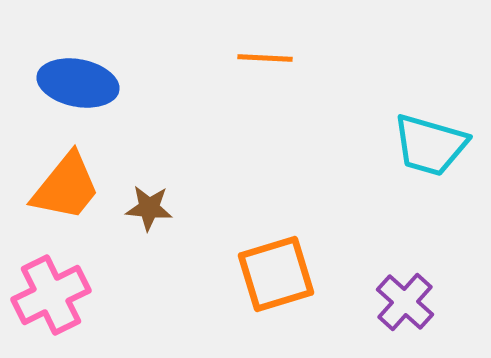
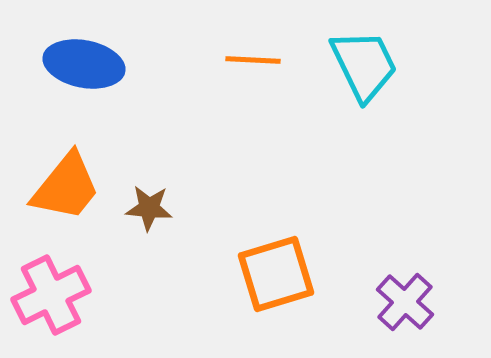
orange line: moved 12 px left, 2 px down
blue ellipse: moved 6 px right, 19 px up
cyan trapezoid: moved 66 px left, 80 px up; rotated 132 degrees counterclockwise
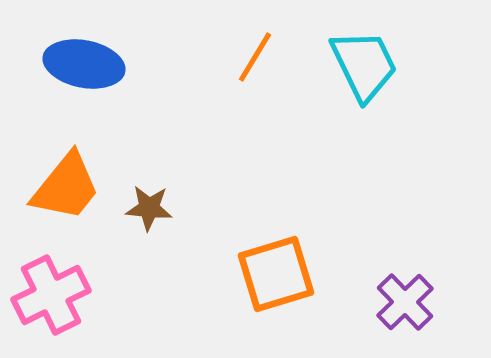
orange line: moved 2 px right, 3 px up; rotated 62 degrees counterclockwise
purple cross: rotated 4 degrees clockwise
